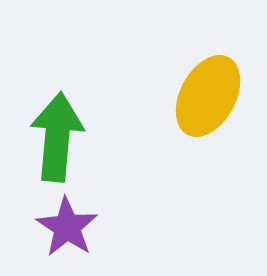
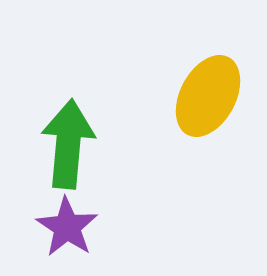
green arrow: moved 11 px right, 7 px down
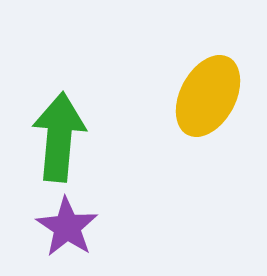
green arrow: moved 9 px left, 7 px up
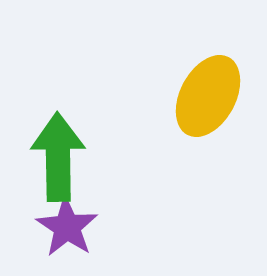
green arrow: moved 1 px left, 20 px down; rotated 6 degrees counterclockwise
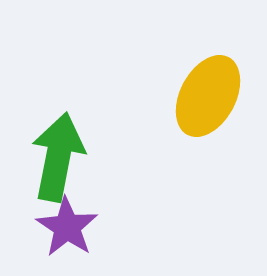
green arrow: rotated 12 degrees clockwise
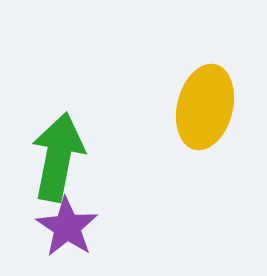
yellow ellipse: moved 3 px left, 11 px down; rotated 14 degrees counterclockwise
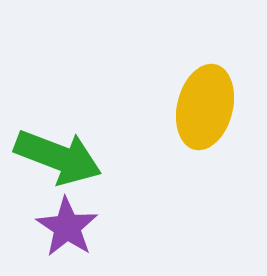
green arrow: rotated 100 degrees clockwise
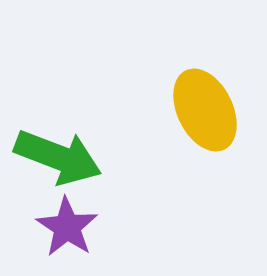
yellow ellipse: moved 3 px down; rotated 40 degrees counterclockwise
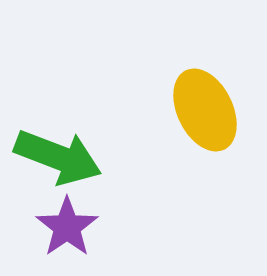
purple star: rotated 4 degrees clockwise
